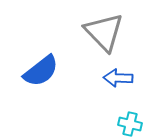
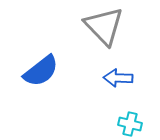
gray triangle: moved 6 px up
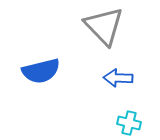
blue semicircle: rotated 24 degrees clockwise
cyan cross: moved 1 px left, 1 px up
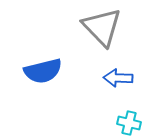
gray triangle: moved 2 px left, 1 px down
blue semicircle: moved 2 px right
